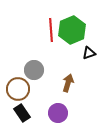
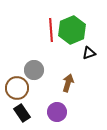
brown circle: moved 1 px left, 1 px up
purple circle: moved 1 px left, 1 px up
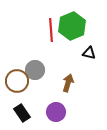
green hexagon: moved 4 px up
black triangle: rotated 32 degrees clockwise
gray circle: moved 1 px right
brown circle: moved 7 px up
purple circle: moved 1 px left
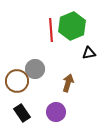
black triangle: rotated 24 degrees counterclockwise
gray circle: moved 1 px up
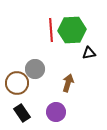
green hexagon: moved 4 px down; rotated 20 degrees clockwise
brown circle: moved 2 px down
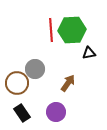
brown arrow: rotated 18 degrees clockwise
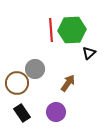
black triangle: rotated 32 degrees counterclockwise
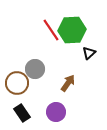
red line: rotated 30 degrees counterclockwise
